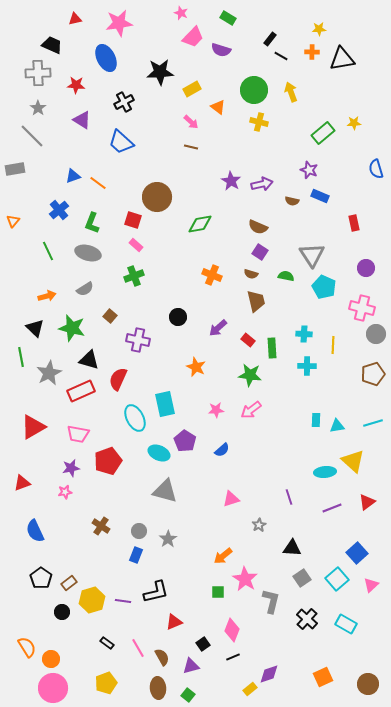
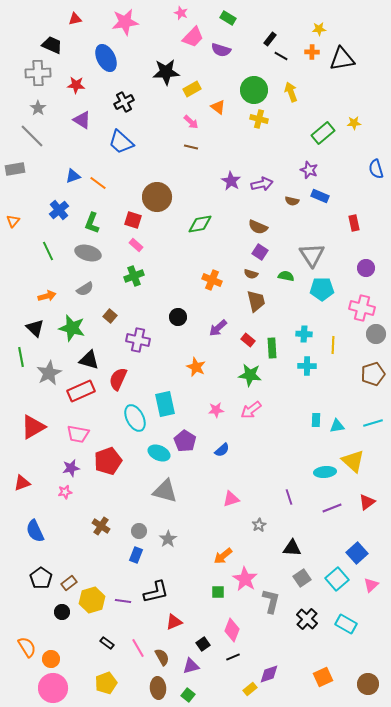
pink star at (119, 23): moved 6 px right, 1 px up
black star at (160, 72): moved 6 px right
yellow cross at (259, 122): moved 3 px up
orange cross at (212, 275): moved 5 px down
cyan pentagon at (324, 287): moved 2 px left, 2 px down; rotated 25 degrees counterclockwise
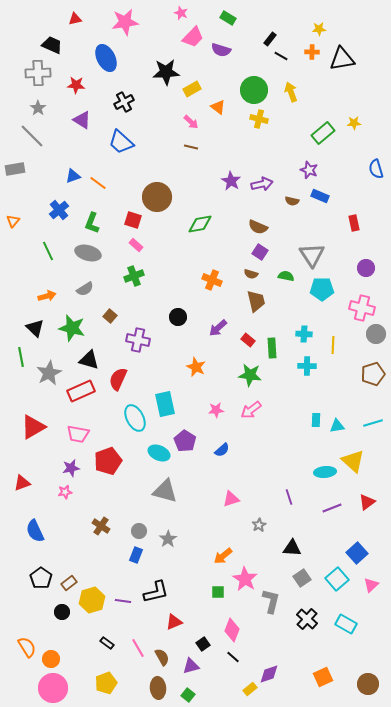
black line at (233, 657): rotated 64 degrees clockwise
